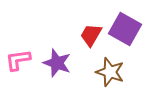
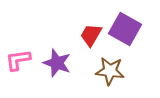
brown star: moved 1 px up; rotated 12 degrees counterclockwise
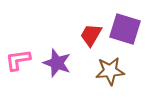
purple square: rotated 12 degrees counterclockwise
brown star: rotated 12 degrees counterclockwise
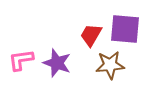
purple square: rotated 12 degrees counterclockwise
pink L-shape: moved 3 px right
brown star: moved 6 px up
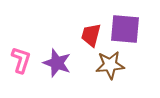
red trapezoid: rotated 15 degrees counterclockwise
pink L-shape: rotated 116 degrees clockwise
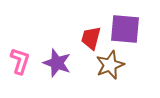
red trapezoid: moved 3 px down
pink L-shape: moved 1 px left, 1 px down
brown star: rotated 16 degrees counterclockwise
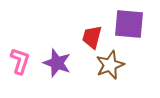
purple square: moved 4 px right, 5 px up
red trapezoid: moved 1 px right, 1 px up
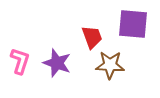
purple square: moved 4 px right
red trapezoid: rotated 145 degrees clockwise
brown star: rotated 24 degrees clockwise
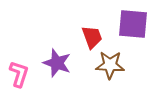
pink L-shape: moved 1 px left, 13 px down
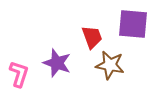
brown star: rotated 8 degrees clockwise
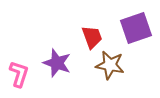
purple square: moved 3 px right, 4 px down; rotated 24 degrees counterclockwise
